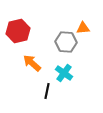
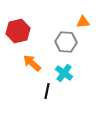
orange triangle: moved 6 px up
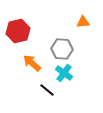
gray hexagon: moved 4 px left, 7 px down
black line: moved 1 px up; rotated 63 degrees counterclockwise
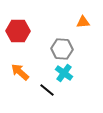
red hexagon: rotated 15 degrees clockwise
orange arrow: moved 12 px left, 9 px down
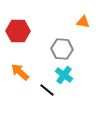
orange triangle: rotated 16 degrees clockwise
cyan cross: moved 2 px down
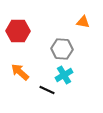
cyan cross: rotated 24 degrees clockwise
black line: rotated 14 degrees counterclockwise
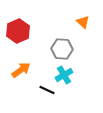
orange triangle: rotated 32 degrees clockwise
red hexagon: rotated 25 degrees counterclockwise
orange arrow: moved 1 px right, 2 px up; rotated 102 degrees clockwise
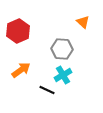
cyan cross: moved 1 px left
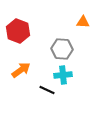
orange triangle: rotated 40 degrees counterclockwise
red hexagon: rotated 15 degrees counterclockwise
cyan cross: rotated 24 degrees clockwise
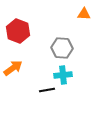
orange triangle: moved 1 px right, 8 px up
gray hexagon: moved 1 px up
orange arrow: moved 8 px left, 2 px up
black line: rotated 35 degrees counterclockwise
